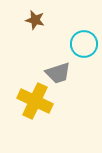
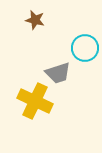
cyan circle: moved 1 px right, 4 px down
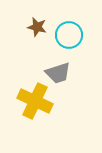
brown star: moved 2 px right, 7 px down
cyan circle: moved 16 px left, 13 px up
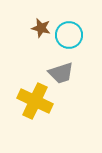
brown star: moved 4 px right, 1 px down
gray trapezoid: moved 3 px right
